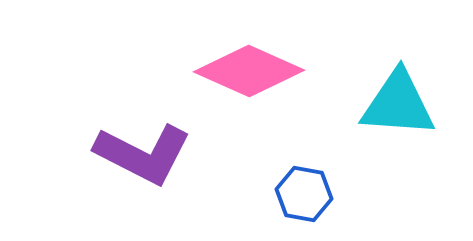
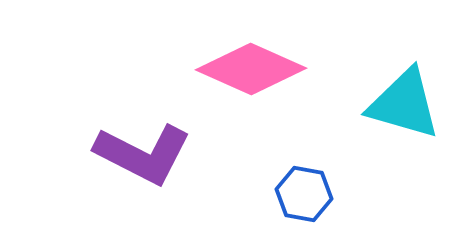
pink diamond: moved 2 px right, 2 px up
cyan triangle: moved 6 px right; rotated 12 degrees clockwise
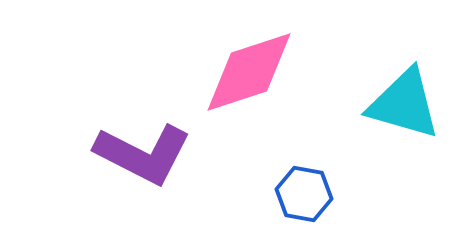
pink diamond: moved 2 px left, 3 px down; rotated 42 degrees counterclockwise
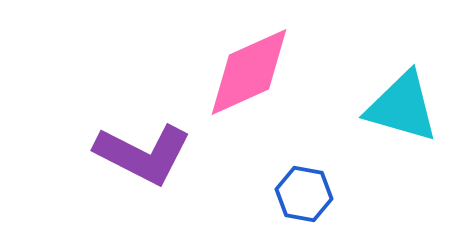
pink diamond: rotated 6 degrees counterclockwise
cyan triangle: moved 2 px left, 3 px down
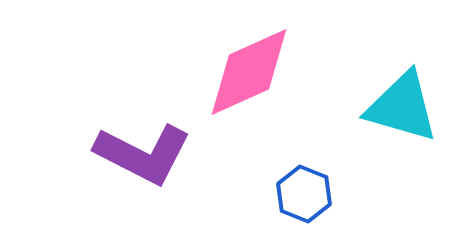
blue hexagon: rotated 12 degrees clockwise
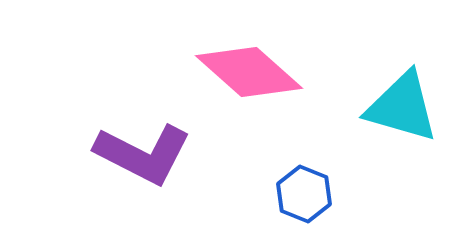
pink diamond: rotated 66 degrees clockwise
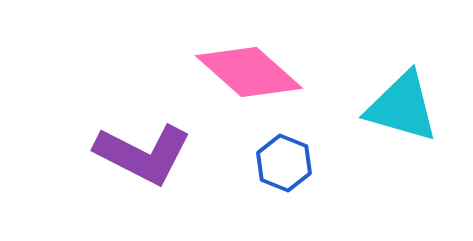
blue hexagon: moved 20 px left, 31 px up
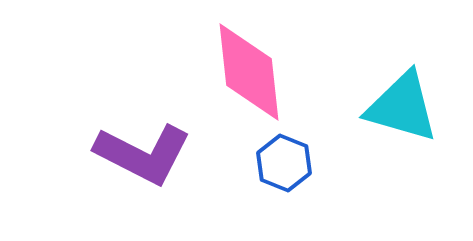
pink diamond: rotated 42 degrees clockwise
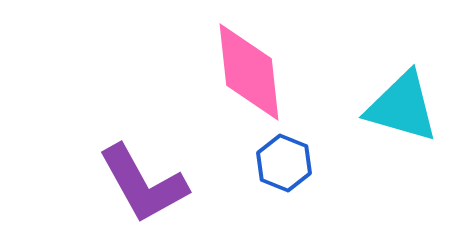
purple L-shape: moved 30 px down; rotated 34 degrees clockwise
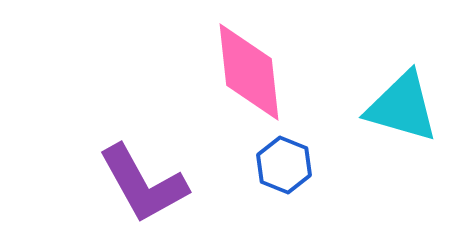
blue hexagon: moved 2 px down
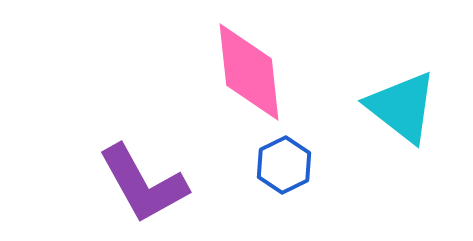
cyan triangle: rotated 22 degrees clockwise
blue hexagon: rotated 12 degrees clockwise
